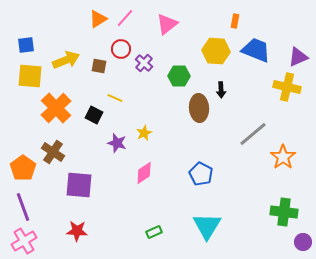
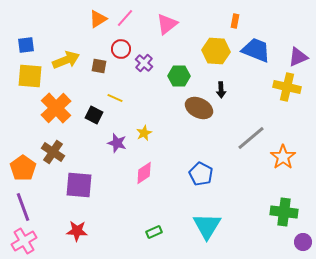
brown ellipse: rotated 60 degrees counterclockwise
gray line: moved 2 px left, 4 px down
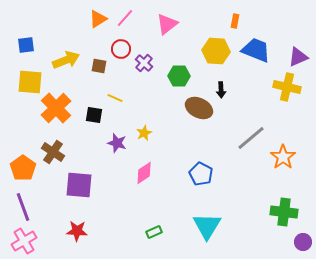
yellow square: moved 6 px down
black square: rotated 18 degrees counterclockwise
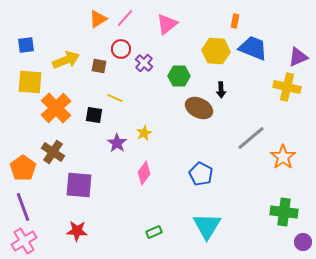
blue trapezoid: moved 3 px left, 2 px up
purple star: rotated 18 degrees clockwise
pink diamond: rotated 20 degrees counterclockwise
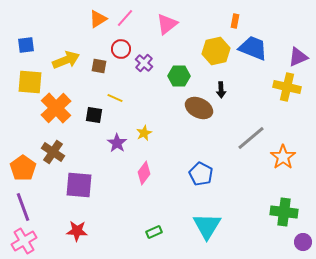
yellow hexagon: rotated 16 degrees counterclockwise
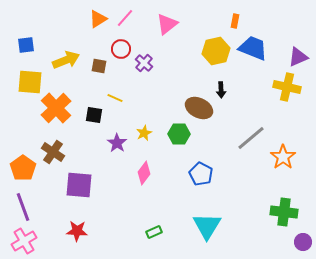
green hexagon: moved 58 px down
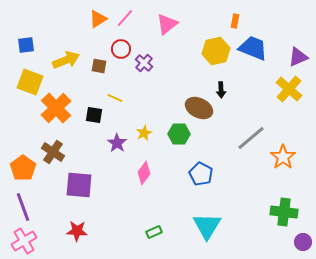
yellow square: rotated 16 degrees clockwise
yellow cross: moved 2 px right, 2 px down; rotated 28 degrees clockwise
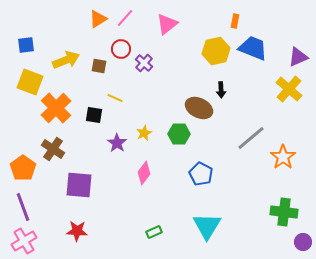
brown cross: moved 3 px up
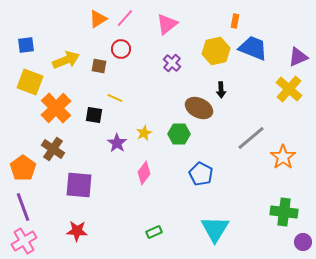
purple cross: moved 28 px right
cyan triangle: moved 8 px right, 3 px down
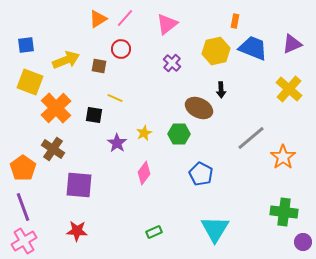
purple triangle: moved 6 px left, 13 px up
